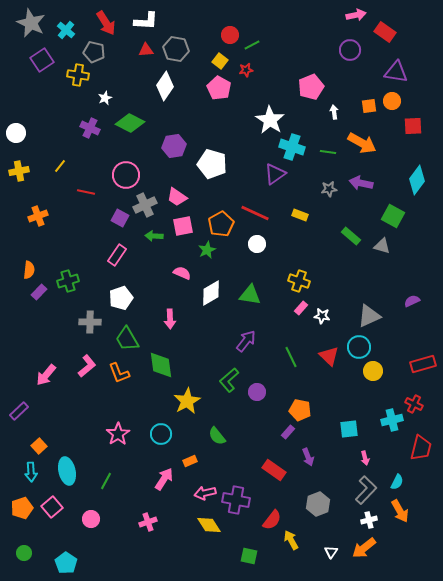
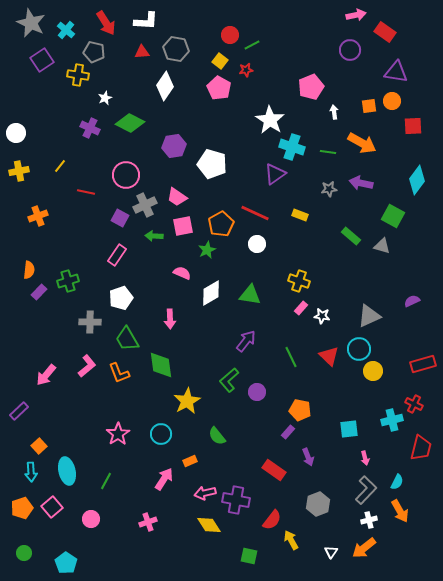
red triangle at (146, 50): moved 4 px left, 2 px down
cyan circle at (359, 347): moved 2 px down
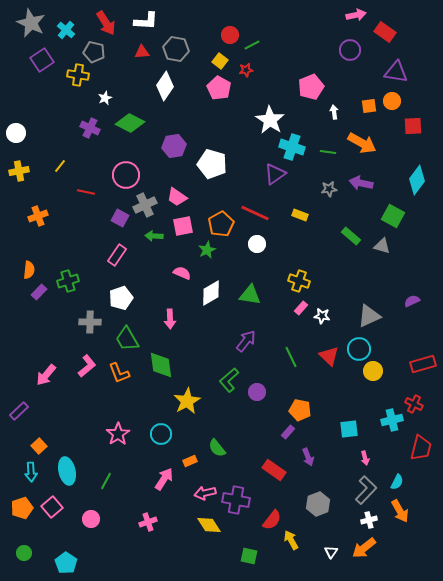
green semicircle at (217, 436): moved 12 px down
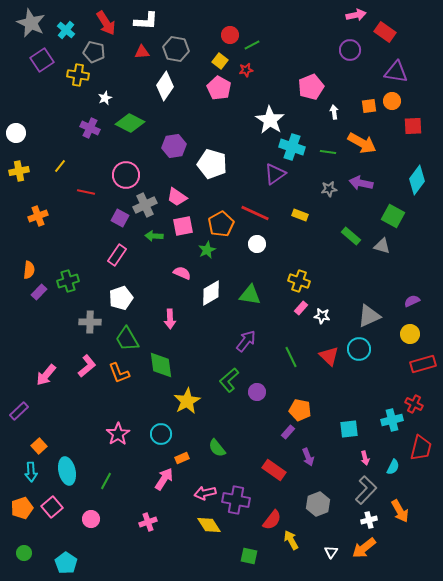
yellow circle at (373, 371): moved 37 px right, 37 px up
orange rectangle at (190, 461): moved 8 px left, 3 px up
cyan semicircle at (397, 482): moved 4 px left, 15 px up
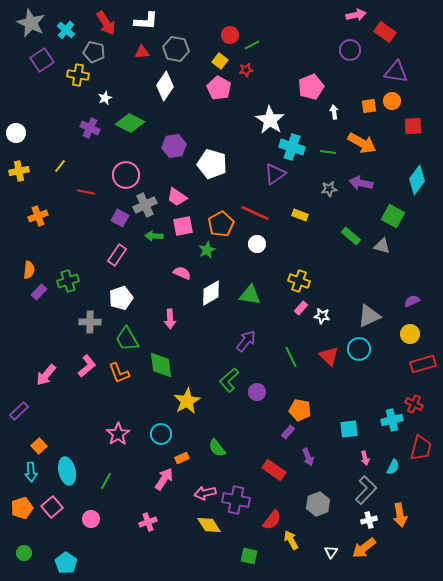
orange arrow at (400, 511): moved 4 px down; rotated 20 degrees clockwise
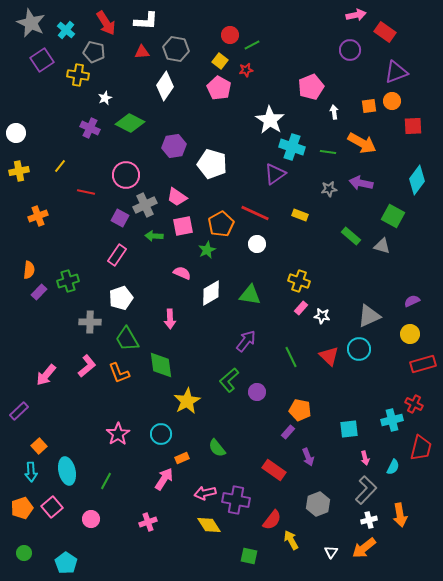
purple triangle at (396, 72): rotated 30 degrees counterclockwise
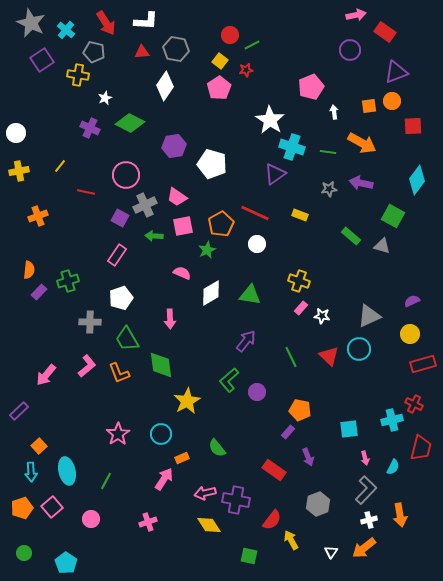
pink pentagon at (219, 88): rotated 10 degrees clockwise
